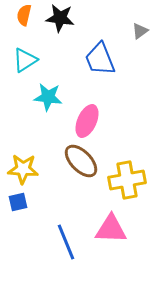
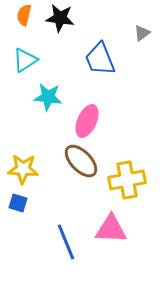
gray triangle: moved 2 px right, 2 px down
blue square: moved 1 px down; rotated 30 degrees clockwise
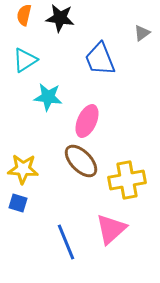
pink triangle: rotated 44 degrees counterclockwise
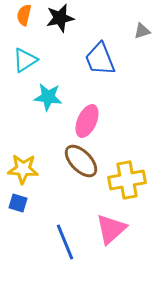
black star: rotated 20 degrees counterclockwise
gray triangle: moved 2 px up; rotated 18 degrees clockwise
blue line: moved 1 px left
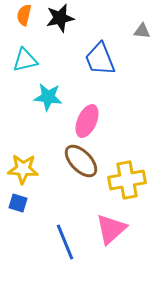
gray triangle: rotated 24 degrees clockwise
cyan triangle: rotated 20 degrees clockwise
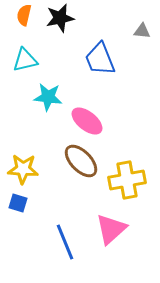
pink ellipse: rotated 76 degrees counterclockwise
